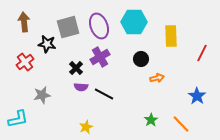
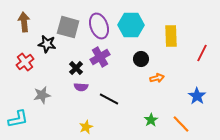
cyan hexagon: moved 3 px left, 3 px down
gray square: rotated 30 degrees clockwise
black line: moved 5 px right, 5 px down
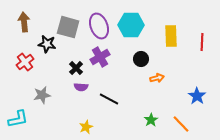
red line: moved 11 px up; rotated 24 degrees counterclockwise
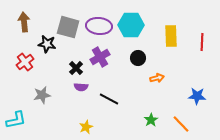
purple ellipse: rotated 65 degrees counterclockwise
black circle: moved 3 px left, 1 px up
blue star: rotated 30 degrees counterclockwise
cyan L-shape: moved 2 px left, 1 px down
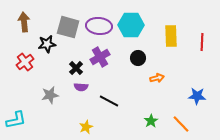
black star: rotated 18 degrees counterclockwise
gray star: moved 8 px right
black line: moved 2 px down
green star: moved 1 px down
